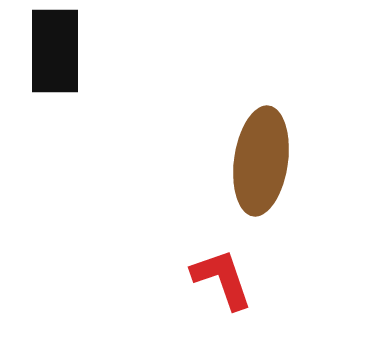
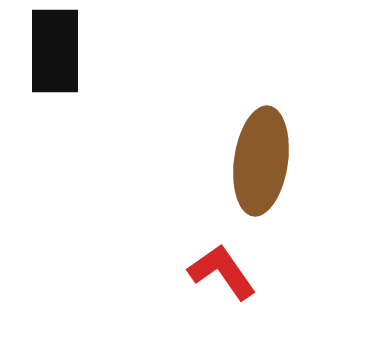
red L-shape: moved 7 px up; rotated 16 degrees counterclockwise
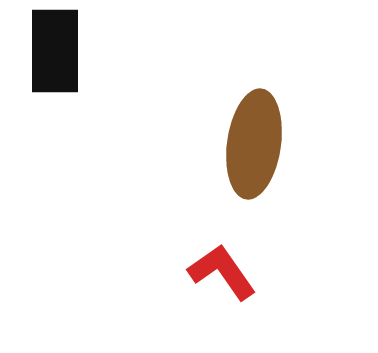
brown ellipse: moved 7 px left, 17 px up
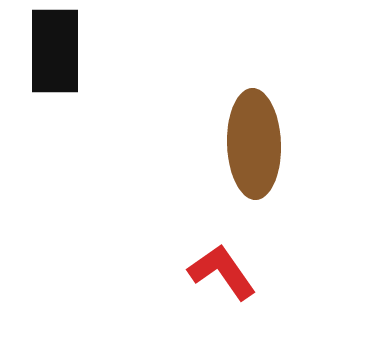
brown ellipse: rotated 10 degrees counterclockwise
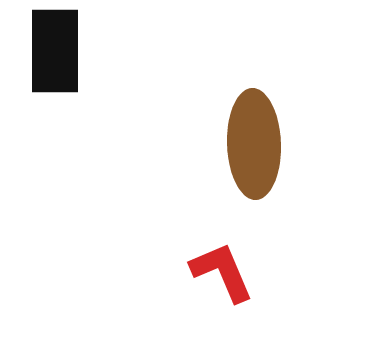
red L-shape: rotated 12 degrees clockwise
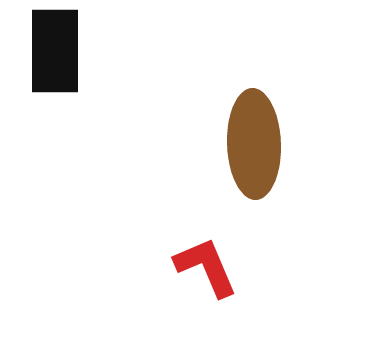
red L-shape: moved 16 px left, 5 px up
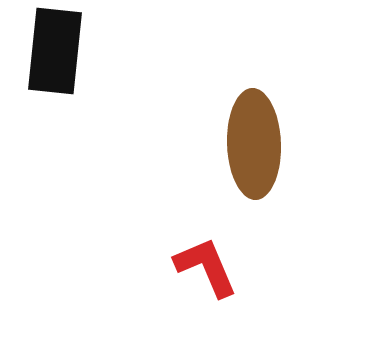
black rectangle: rotated 6 degrees clockwise
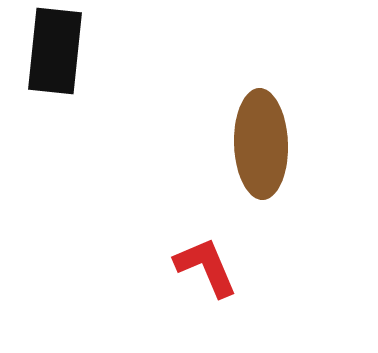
brown ellipse: moved 7 px right
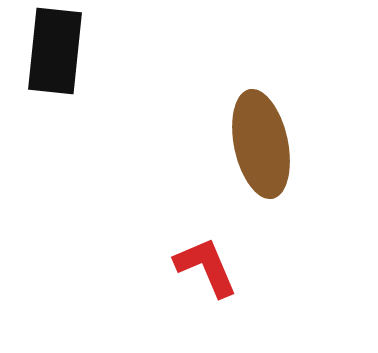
brown ellipse: rotated 10 degrees counterclockwise
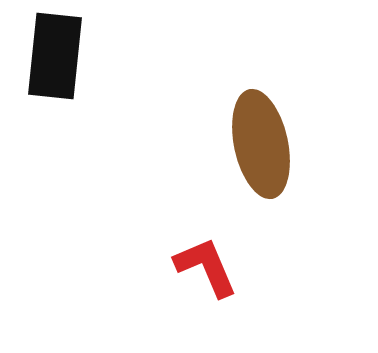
black rectangle: moved 5 px down
